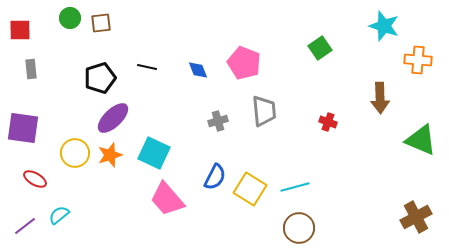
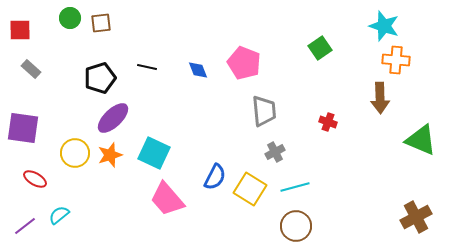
orange cross: moved 22 px left
gray rectangle: rotated 42 degrees counterclockwise
gray cross: moved 57 px right, 31 px down; rotated 12 degrees counterclockwise
brown circle: moved 3 px left, 2 px up
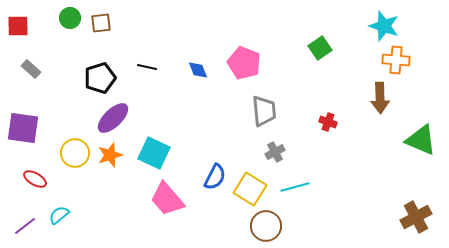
red square: moved 2 px left, 4 px up
brown circle: moved 30 px left
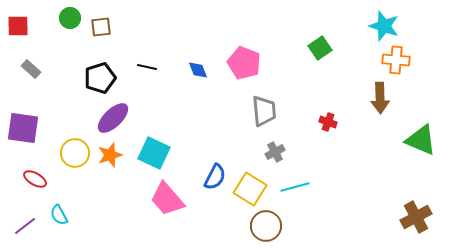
brown square: moved 4 px down
cyan semicircle: rotated 80 degrees counterclockwise
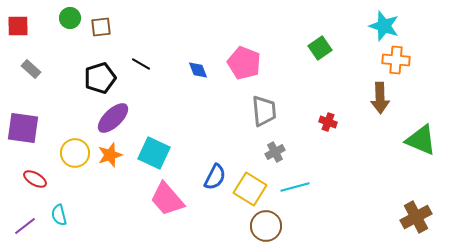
black line: moved 6 px left, 3 px up; rotated 18 degrees clockwise
cyan semicircle: rotated 15 degrees clockwise
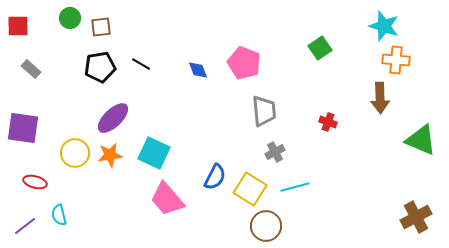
black pentagon: moved 11 px up; rotated 8 degrees clockwise
orange star: rotated 10 degrees clockwise
red ellipse: moved 3 px down; rotated 15 degrees counterclockwise
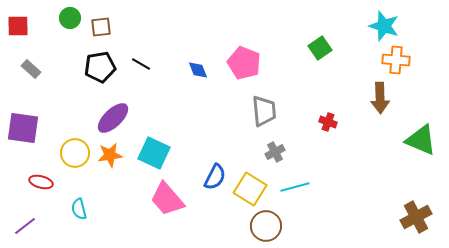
red ellipse: moved 6 px right
cyan semicircle: moved 20 px right, 6 px up
